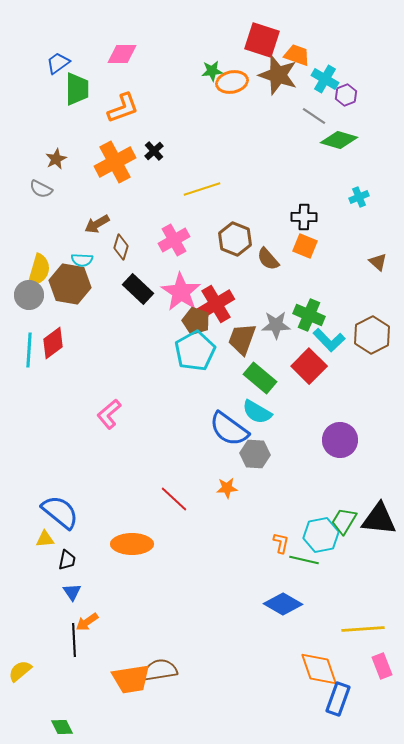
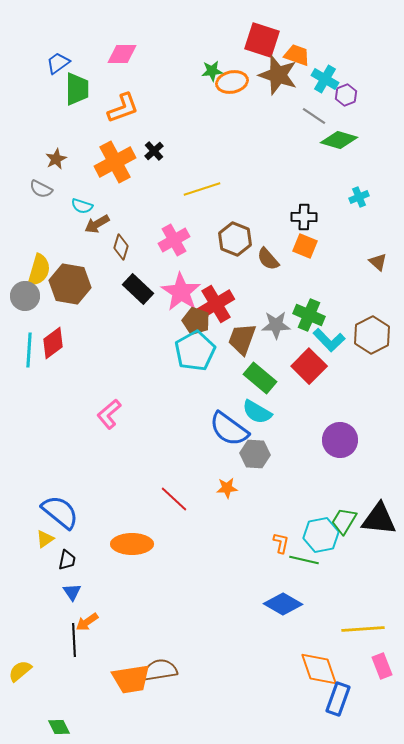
cyan semicircle at (82, 260): moved 54 px up; rotated 15 degrees clockwise
gray circle at (29, 295): moved 4 px left, 1 px down
yellow triangle at (45, 539): rotated 30 degrees counterclockwise
green diamond at (62, 727): moved 3 px left
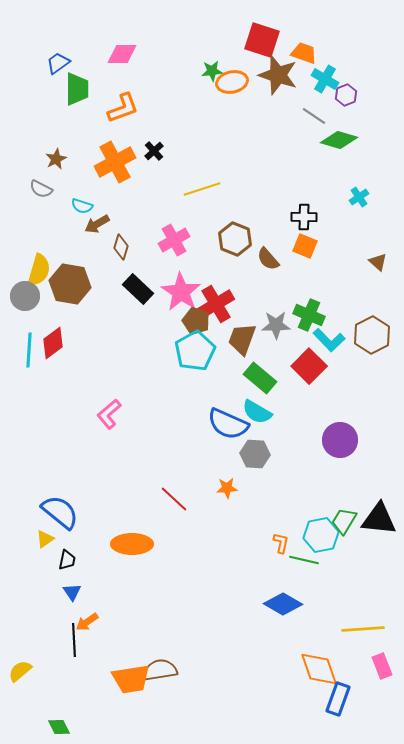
orange trapezoid at (297, 55): moved 7 px right, 2 px up
cyan cross at (359, 197): rotated 12 degrees counterclockwise
blue semicircle at (229, 429): moved 1 px left, 5 px up; rotated 12 degrees counterclockwise
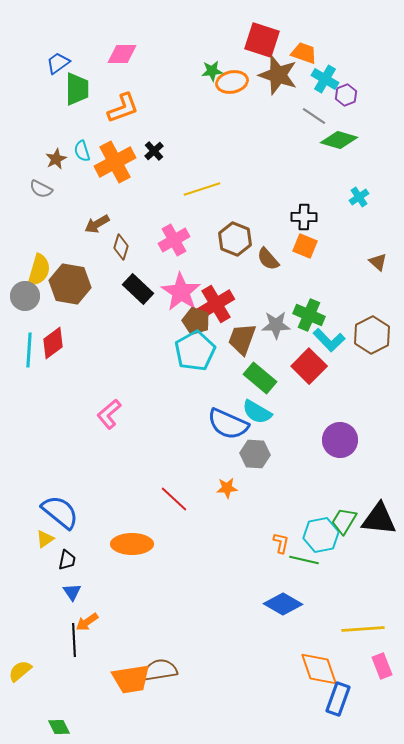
cyan semicircle at (82, 206): moved 55 px up; rotated 55 degrees clockwise
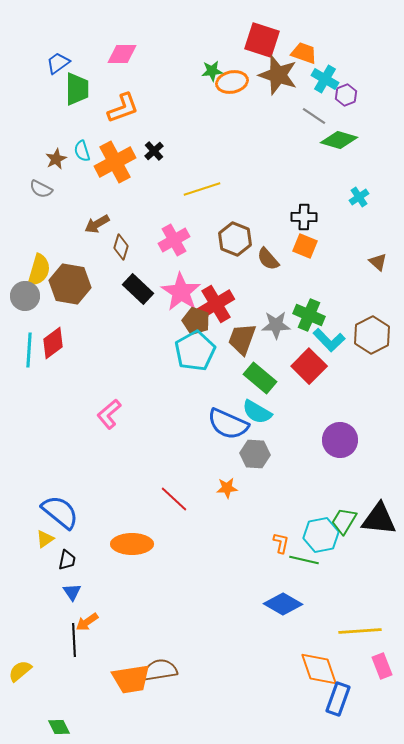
yellow line at (363, 629): moved 3 px left, 2 px down
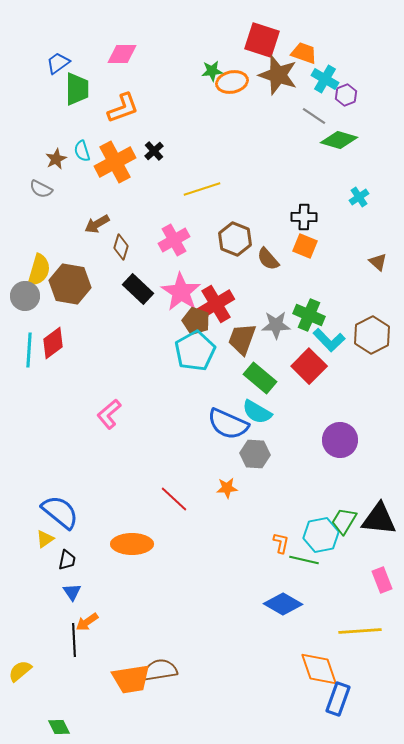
pink rectangle at (382, 666): moved 86 px up
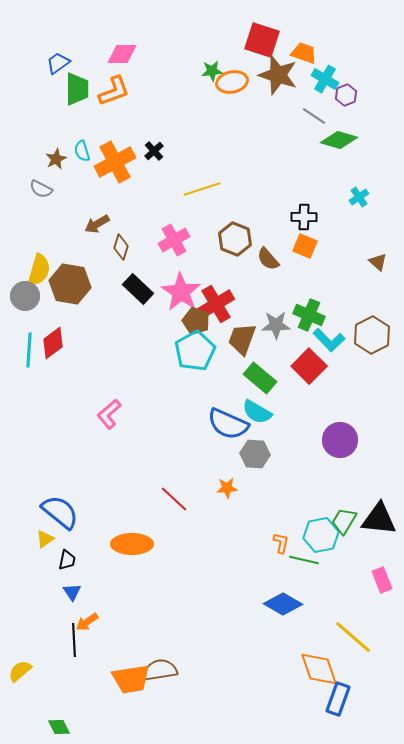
orange L-shape at (123, 108): moved 9 px left, 17 px up
yellow line at (360, 631): moved 7 px left, 6 px down; rotated 45 degrees clockwise
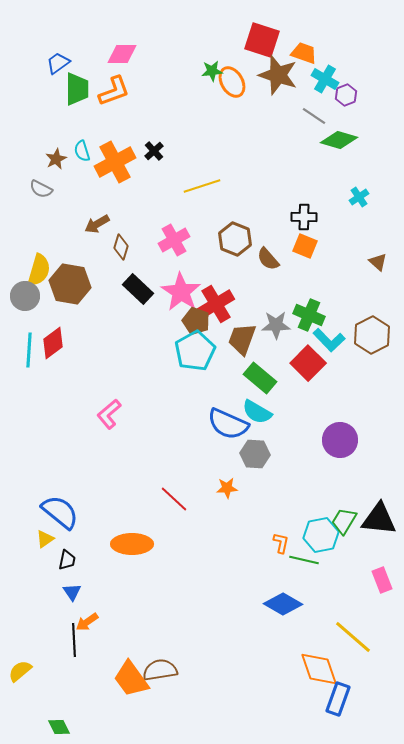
orange ellipse at (232, 82): rotated 72 degrees clockwise
yellow line at (202, 189): moved 3 px up
red square at (309, 366): moved 1 px left, 3 px up
orange trapezoid at (131, 679): rotated 63 degrees clockwise
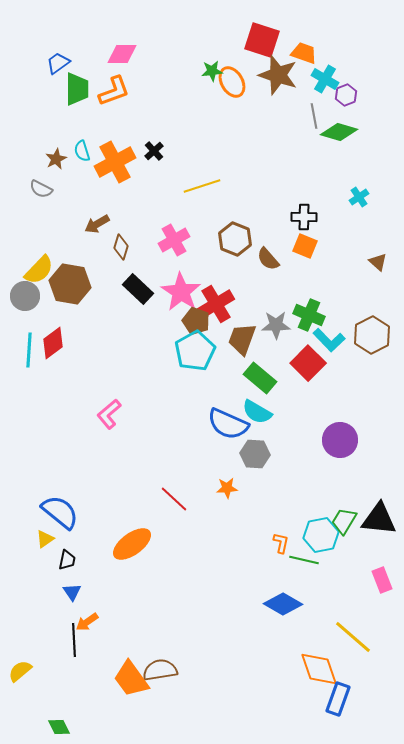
gray line at (314, 116): rotated 45 degrees clockwise
green diamond at (339, 140): moved 8 px up
yellow semicircle at (39, 270): rotated 28 degrees clockwise
orange ellipse at (132, 544): rotated 36 degrees counterclockwise
